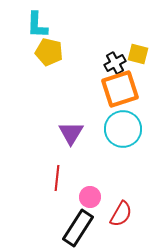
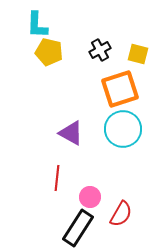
black cross: moved 15 px left, 13 px up
purple triangle: rotated 32 degrees counterclockwise
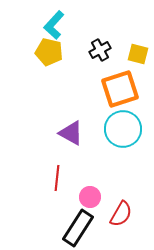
cyan L-shape: moved 17 px right; rotated 40 degrees clockwise
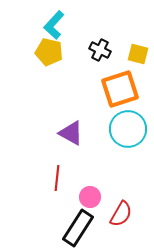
black cross: rotated 35 degrees counterclockwise
cyan circle: moved 5 px right
